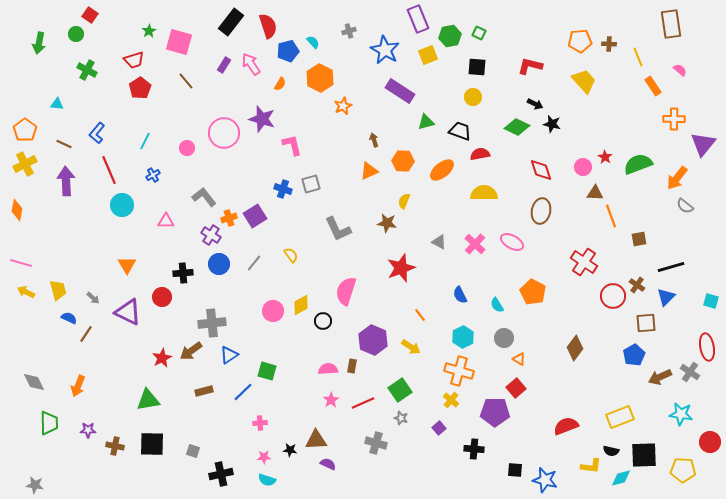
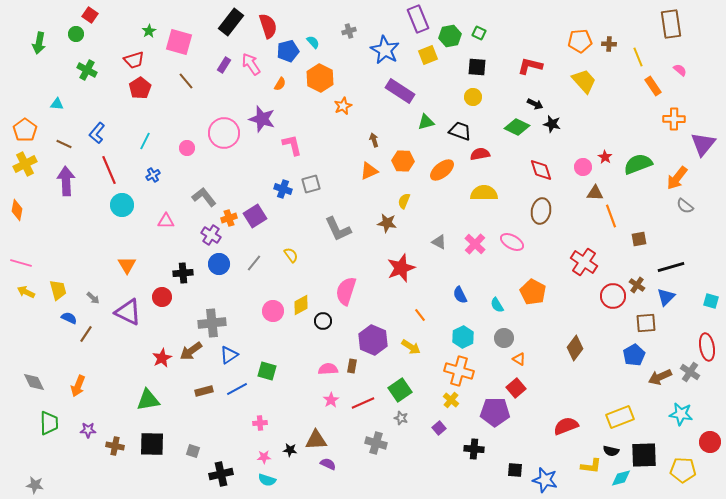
blue line at (243, 392): moved 6 px left, 3 px up; rotated 15 degrees clockwise
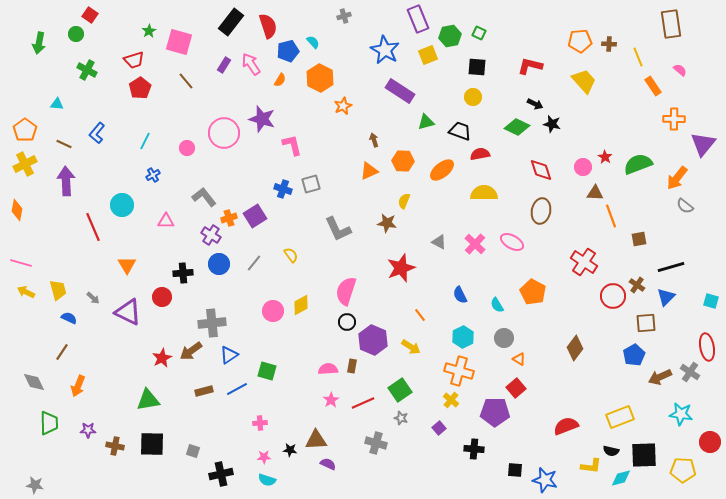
gray cross at (349, 31): moved 5 px left, 15 px up
orange semicircle at (280, 84): moved 4 px up
red line at (109, 170): moved 16 px left, 57 px down
black circle at (323, 321): moved 24 px right, 1 px down
brown line at (86, 334): moved 24 px left, 18 px down
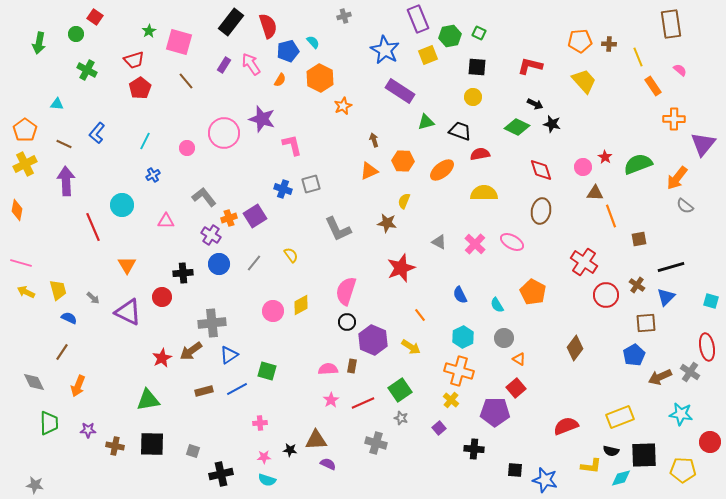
red square at (90, 15): moved 5 px right, 2 px down
red circle at (613, 296): moved 7 px left, 1 px up
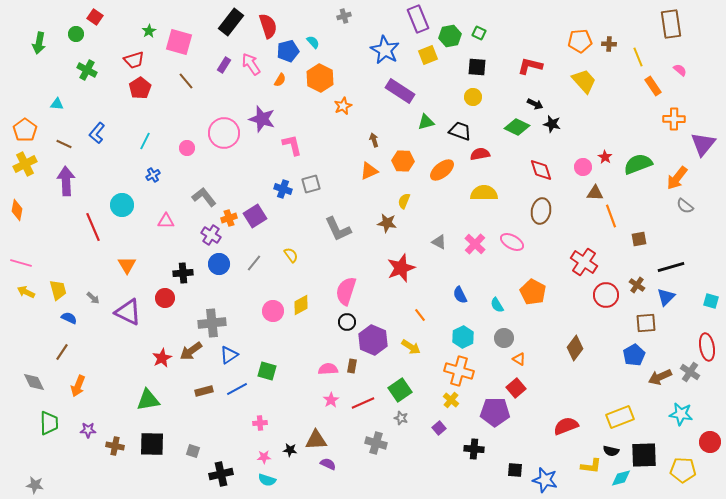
red circle at (162, 297): moved 3 px right, 1 px down
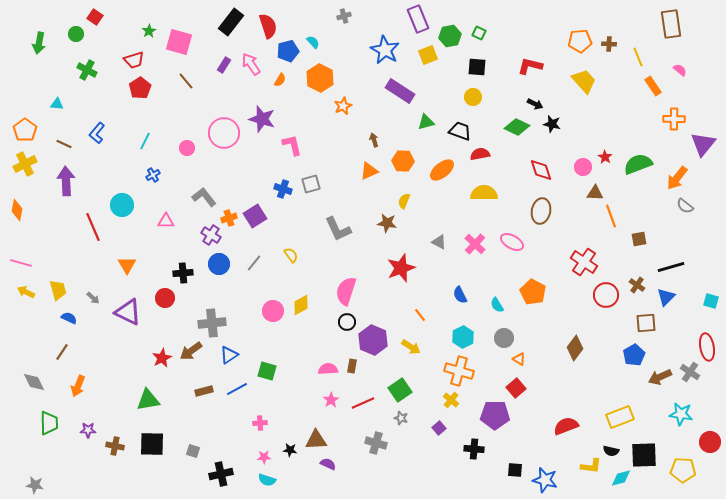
purple pentagon at (495, 412): moved 3 px down
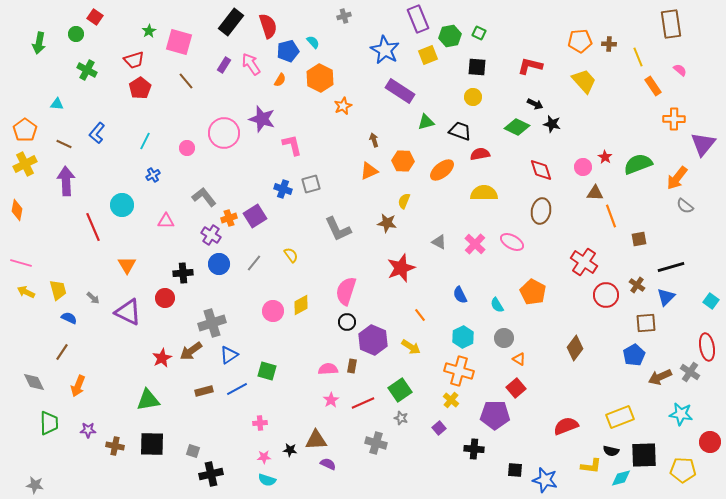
cyan square at (711, 301): rotated 21 degrees clockwise
gray cross at (212, 323): rotated 12 degrees counterclockwise
black cross at (221, 474): moved 10 px left
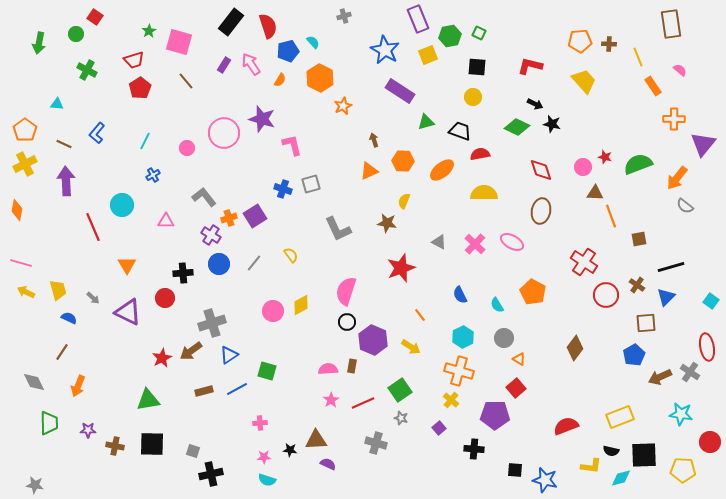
red star at (605, 157): rotated 16 degrees counterclockwise
